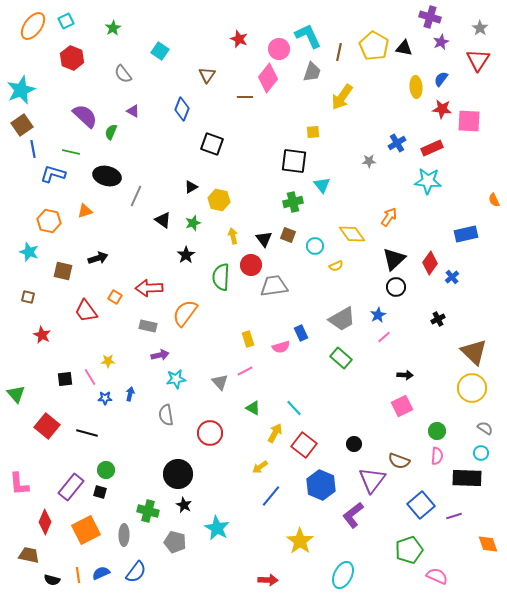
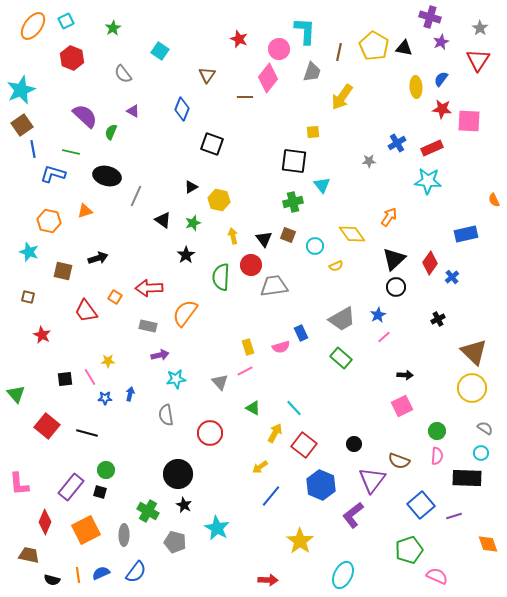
cyan L-shape at (308, 36): moved 3 px left, 5 px up; rotated 28 degrees clockwise
yellow rectangle at (248, 339): moved 8 px down
green cross at (148, 511): rotated 15 degrees clockwise
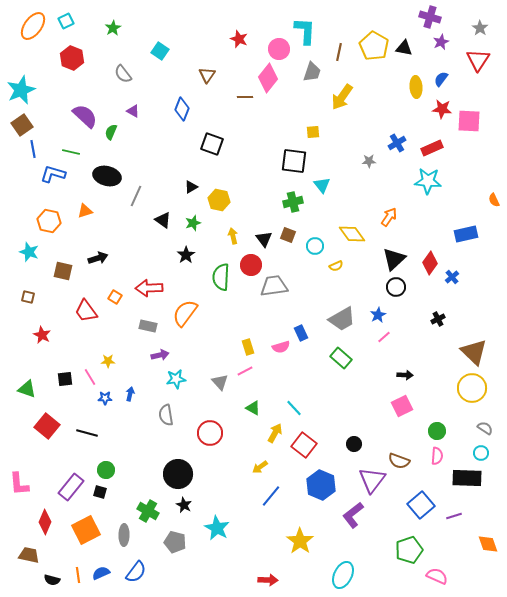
green triangle at (16, 394): moved 11 px right, 5 px up; rotated 30 degrees counterclockwise
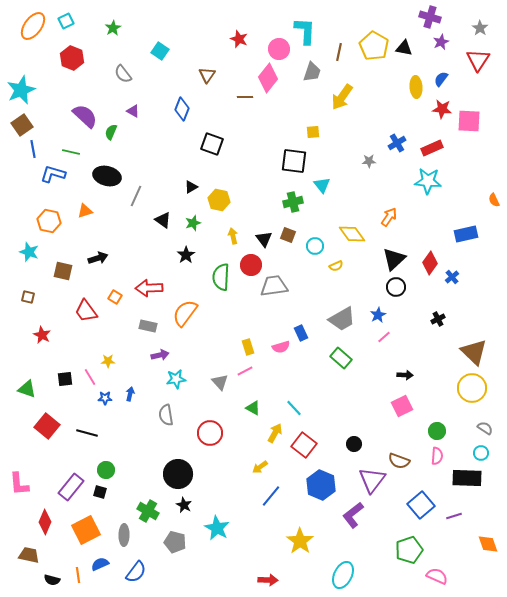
blue semicircle at (101, 573): moved 1 px left, 9 px up
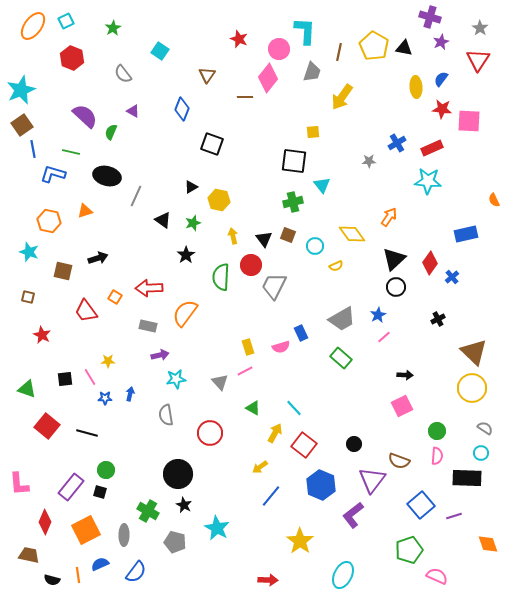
gray trapezoid at (274, 286): rotated 56 degrees counterclockwise
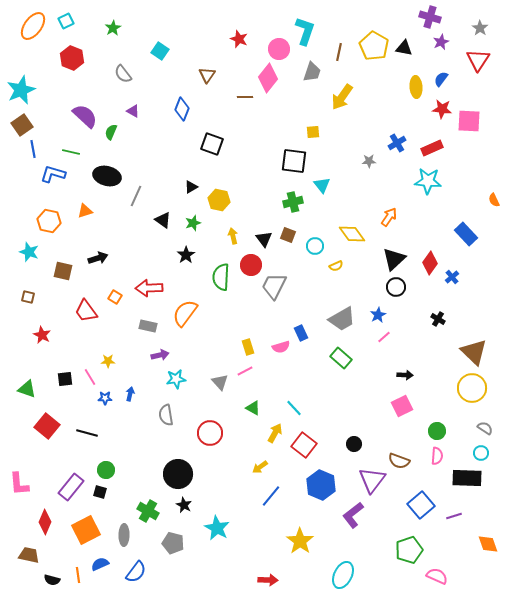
cyan L-shape at (305, 31): rotated 16 degrees clockwise
blue rectangle at (466, 234): rotated 60 degrees clockwise
black cross at (438, 319): rotated 32 degrees counterclockwise
gray pentagon at (175, 542): moved 2 px left, 1 px down
